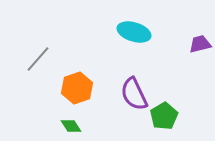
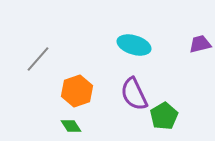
cyan ellipse: moved 13 px down
orange hexagon: moved 3 px down
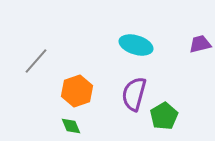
cyan ellipse: moved 2 px right
gray line: moved 2 px left, 2 px down
purple semicircle: rotated 40 degrees clockwise
green diamond: rotated 10 degrees clockwise
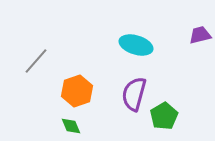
purple trapezoid: moved 9 px up
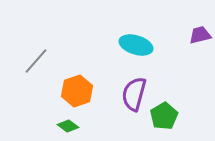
green diamond: moved 3 px left; rotated 30 degrees counterclockwise
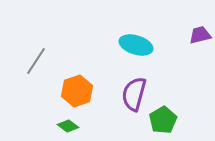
gray line: rotated 8 degrees counterclockwise
green pentagon: moved 1 px left, 4 px down
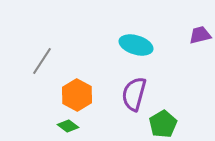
gray line: moved 6 px right
orange hexagon: moved 4 px down; rotated 12 degrees counterclockwise
green pentagon: moved 4 px down
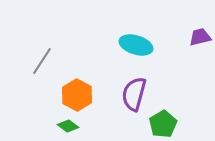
purple trapezoid: moved 2 px down
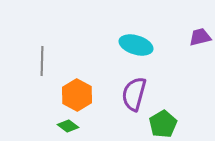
gray line: rotated 32 degrees counterclockwise
